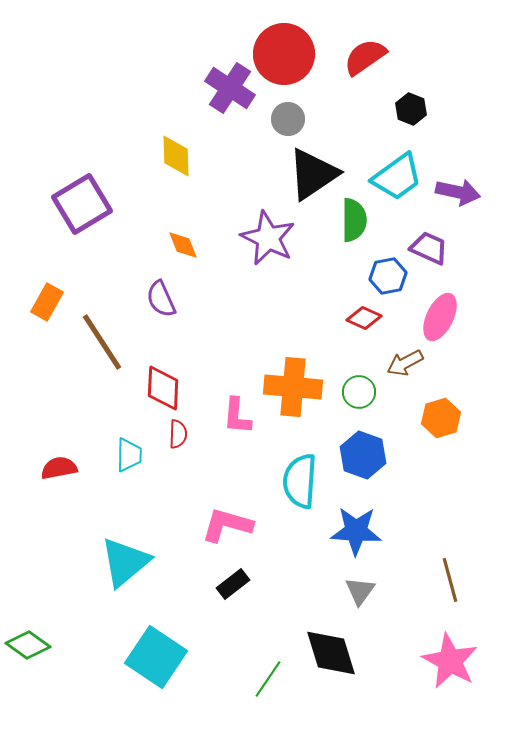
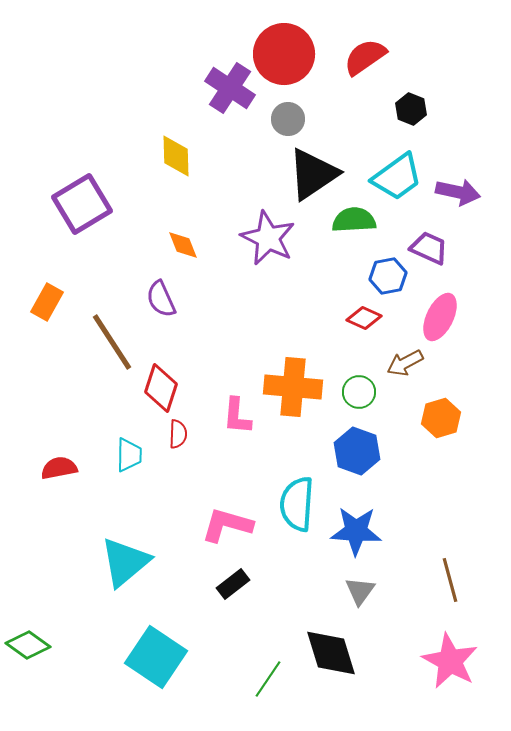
green semicircle at (354, 220): rotated 93 degrees counterclockwise
brown line at (102, 342): moved 10 px right
red diamond at (163, 388): moved 2 px left; rotated 15 degrees clockwise
blue hexagon at (363, 455): moved 6 px left, 4 px up
cyan semicircle at (300, 481): moved 3 px left, 23 px down
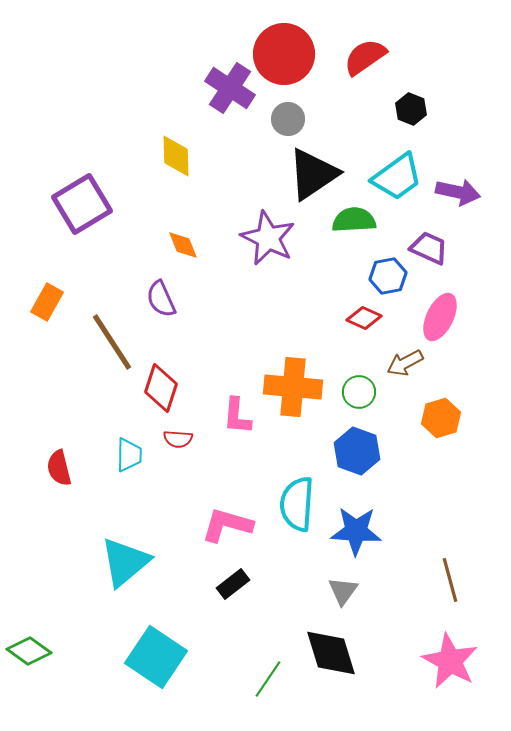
red semicircle at (178, 434): moved 5 px down; rotated 92 degrees clockwise
red semicircle at (59, 468): rotated 93 degrees counterclockwise
gray triangle at (360, 591): moved 17 px left
green diamond at (28, 645): moved 1 px right, 6 px down
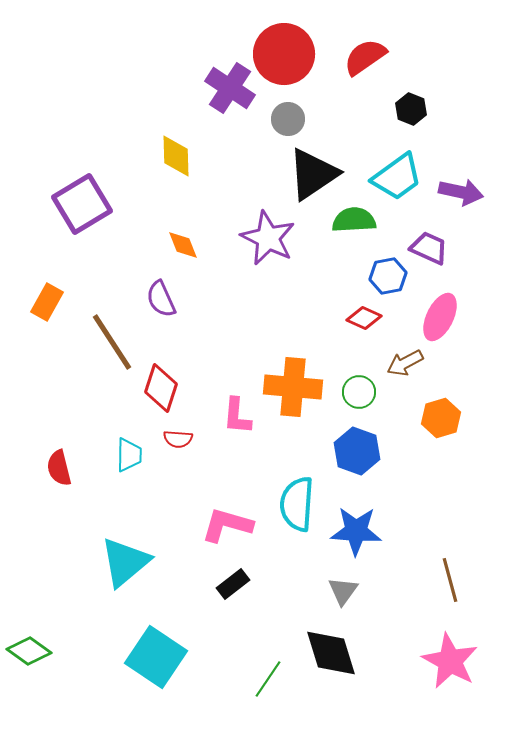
purple arrow at (458, 192): moved 3 px right
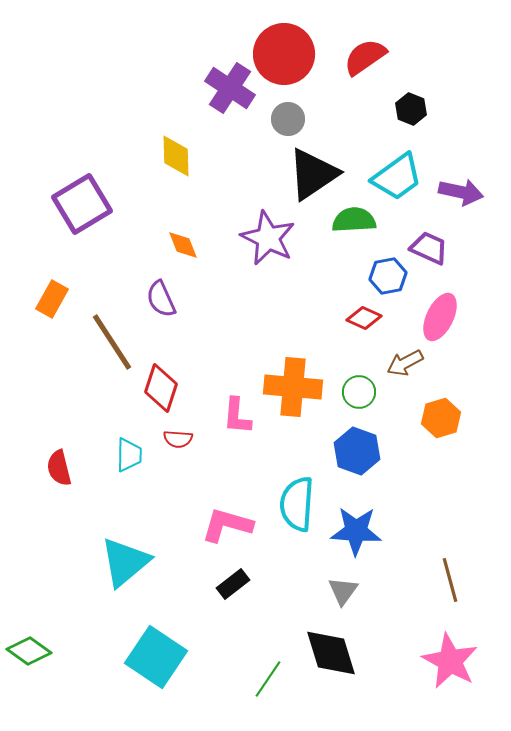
orange rectangle at (47, 302): moved 5 px right, 3 px up
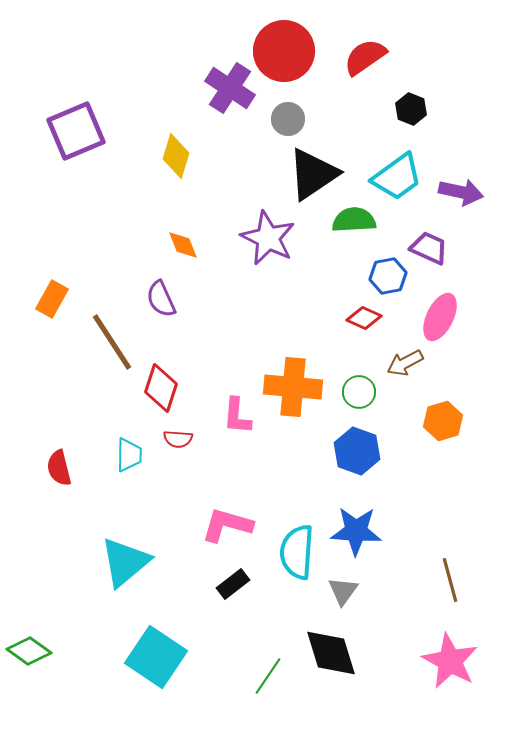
red circle at (284, 54): moved 3 px up
yellow diamond at (176, 156): rotated 18 degrees clockwise
purple square at (82, 204): moved 6 px left, 73 px up; rotated 8 degrees clockwise
orange hexagon at (441, 418): moved 2 px right, 3 px down
cyan semicircle at (297, 504): moved 48 px down
green line at (268, 679): moved 3 px up
